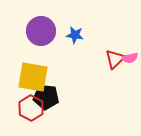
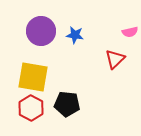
pink semicircle: moved 26 px up
black pentagon: moved 21 px right, 7 px down
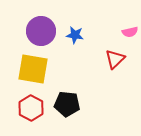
yellow square: moved 8 px up
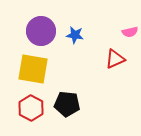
red triangle: rotated 20 degrees clockwise
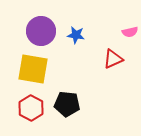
blue star: moved 1 px right
red triangle: moved 2 px left
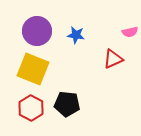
purple circle: moved 4 px left
yellow square: rotated 12 degrees clockwise
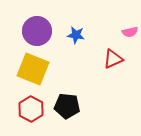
black pentagon: moved 2 px down
red hexagon: moved 1 px down
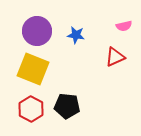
pink semicircle: moved 6 px left, 6 px up
red triangle: moved 2 px right, 2 px up
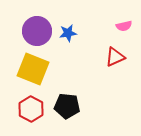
blue star: moved 8 px left, 2 px up; rotated 18 degrees counterclockwise
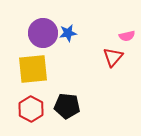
pink semicircle: moved 3 px right, 10 px down
purple circle: moved 6 px right, 2 px down
red triangle: moved 2 px left; rotated 25 degrees counterclockwise
yellow square: rotated 28 degrees counterclockwise
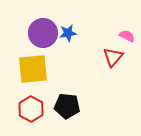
pink semicircle: rotated 140 degrees counterclockwise
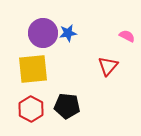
red triangle: moved 5 px left, 9 px down
